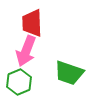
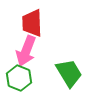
green trapezoid: rotated 140 degrees counterclockwise
green hexagon: moved 4 px up; rotated 15 degrees counterclockwise
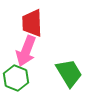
green hexagon: moved 3 px left
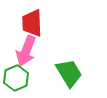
green hexagon: rotated 15 degrees clockwise
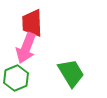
pink arrow: moved 3 px up
green trapezoid: moved 2 px right
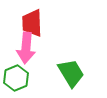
pink arrow: rotated 16 degrees counterclockwise
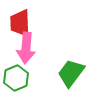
red trapezoid: moved 12 px left
green trapezoid: rotated 112 degrees counterclockwise
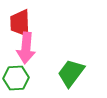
green hexagon: rotated 20 degrees clockwise
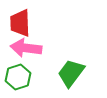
pink arrow: rotated 92 degrees clockwise
green hexagon: moved 2 px right, 1 px up; rotated 15 degrees counterclockwise
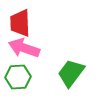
pink arrow: moved 2 px left; rotated 12 degrees clockwise
green hexagon: rotated 15 degrees clockwise
